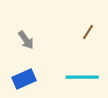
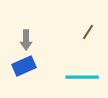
gray arrow: rotated 36 degrees clockwise
blue rectangle: moved 13 px up
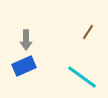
cyan line: rotated 36 degrees clockwise
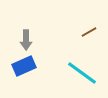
brown line: moved 1 px right; rotated 28 degrees clockwise
cyan line: moved 4 px up
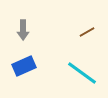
brown line: moved 2 px left
gray arrow: moved 3 px left, 10 px up
